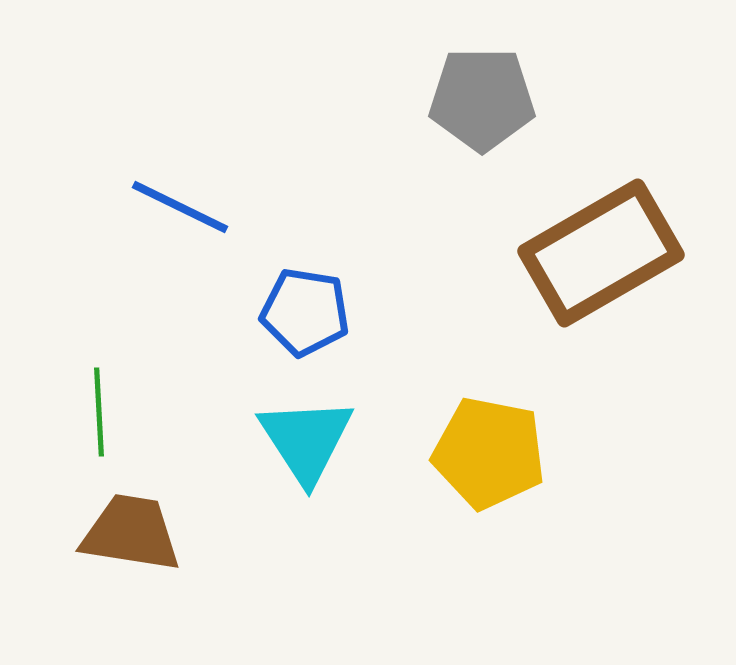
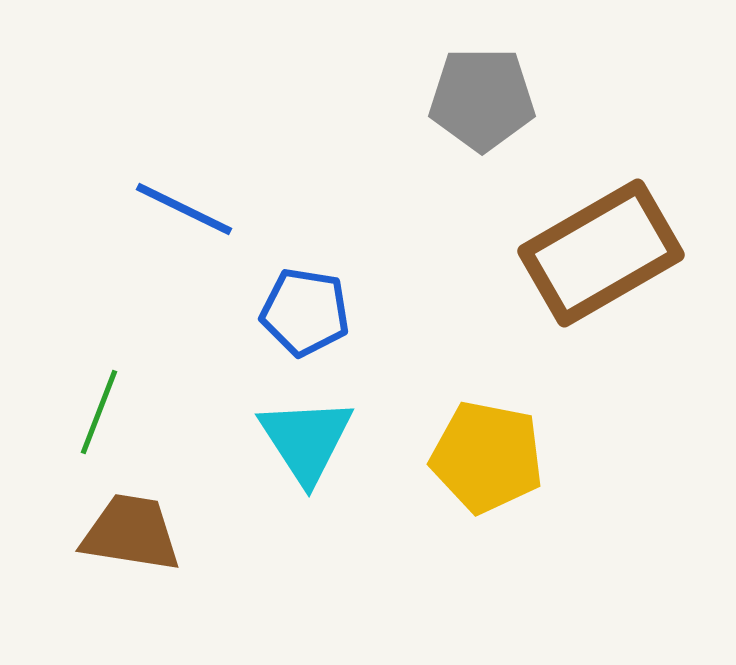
blue line: moved 4 px right, 2 px down
green line: rotated 24 degrees clockwise
yellow pentagon: moved 2 px left, 4 px down
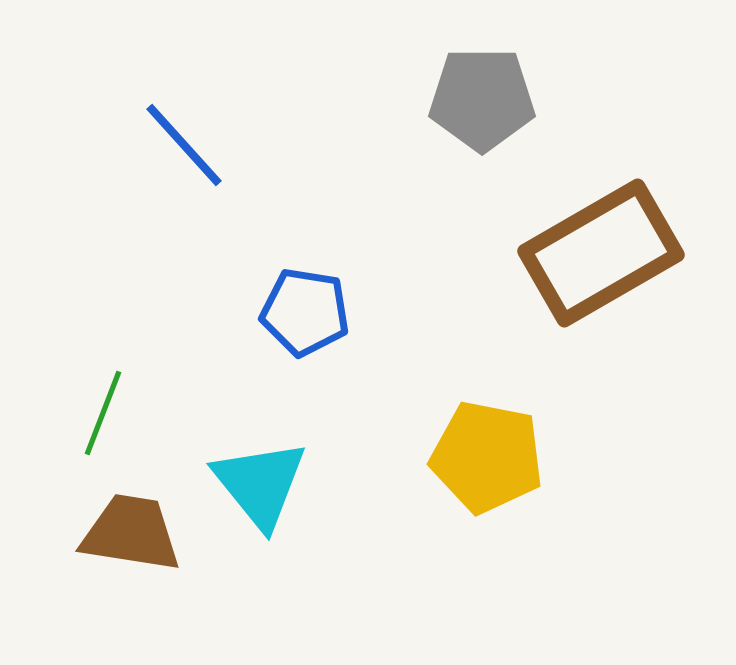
blue line: moved 64 px up; rotated 22 degrees clockwise
green line: moved 4 px right, 1 px down
cyan triangle: moved 46 px left, 44 px down; rotated 6 degrees counterclockwise
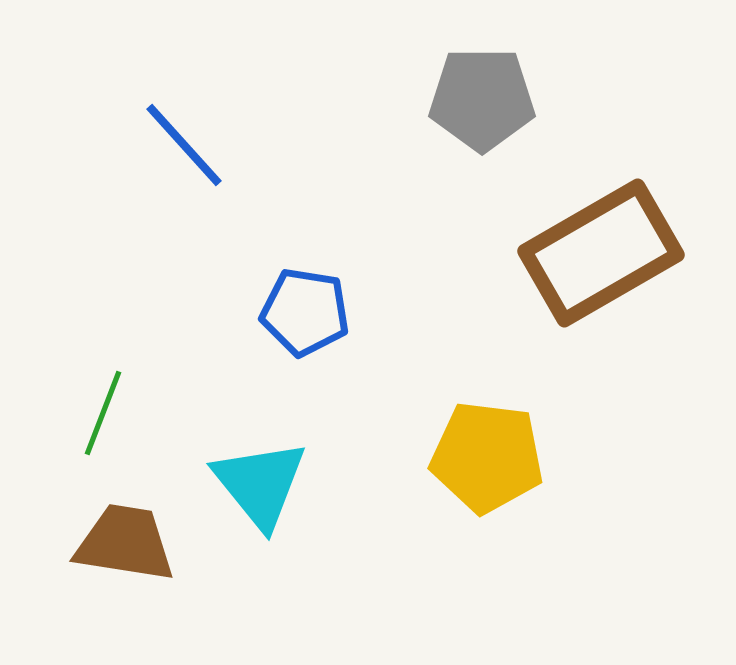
yellow pentagon: rotated 4 degrees counterclockwise
brown trapezoid: moved 6 px left, 10 px down
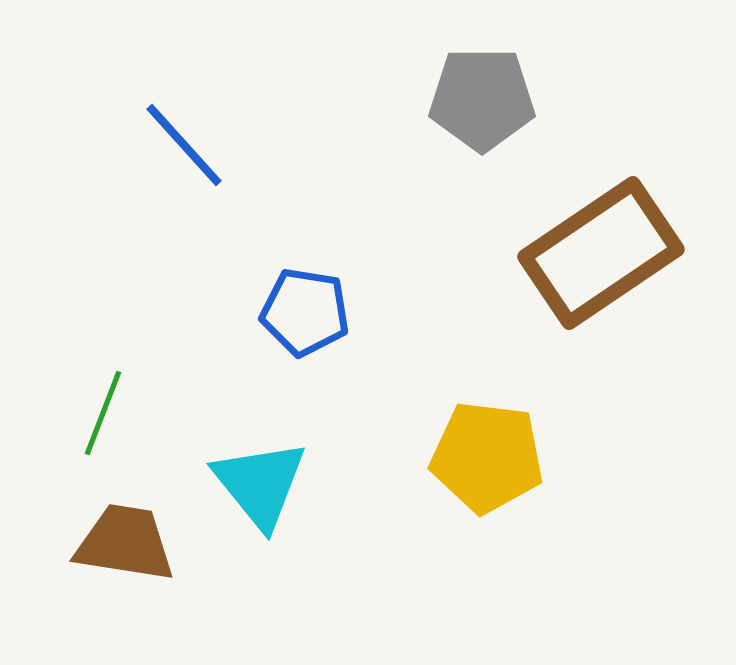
brown rectangle: rotated 4 degrees counterclockwise
